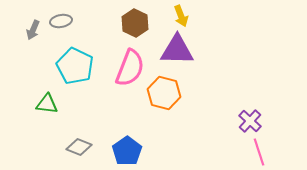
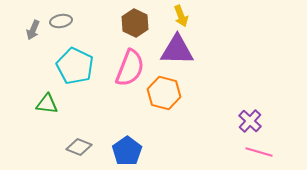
pink line: rotated 56 degrees counterclockwise
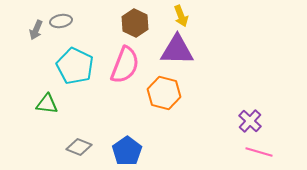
gray arrow: moved 3 px right
pink semicircle: moved 5 px left, 3 px up
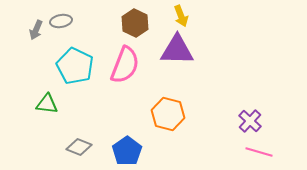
orange hexagon: moved 4 px right, 21 px down
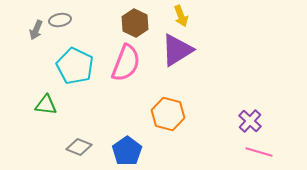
gray ellipse: moved 1 px left, 1 px up
purple triangle: rotated 33 degrees counterclockwise
pink semicircle: moved 1 px right, 2 px up
green triangle: moved 1 px left, 1 px down
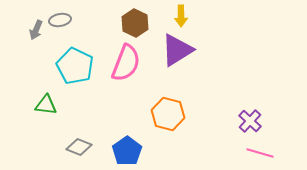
yellow arrow: rotated 20 degrees clockwise
pink line: moved 1 px right, 1 px down
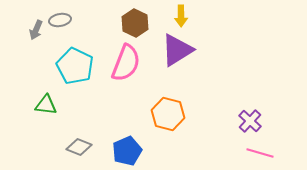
blue pentagon: rotated 12 degrees clockwise
